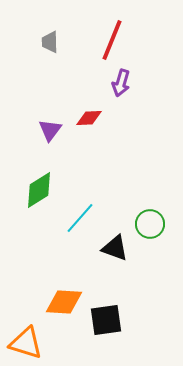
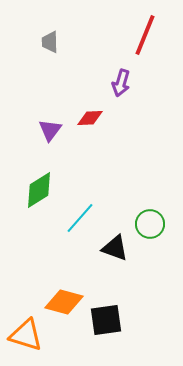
red line: moved 33 px right, 5 px up
red diamond: moved 1 px right
orange diamond: rotated 12 degrees clockwise
orange triangle: moved 8 px up
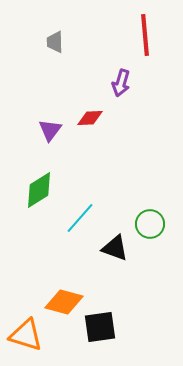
red line: rotated 27 degrees counterclockwise
gray trapezoid: moved 5 px right
black square: moved 6 px left, 7 px down
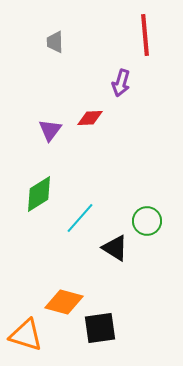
green diamond: moved 4 px down
green circle: moved 3 px left, 3 px up
black triangle: rotated 12 degrees clockwise
black square: moved 1 px down
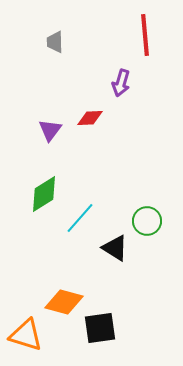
green diamond: moved 5 px right
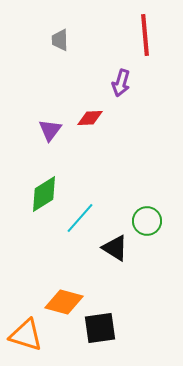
gray trapezoid: moved 5 px right, 2 px up
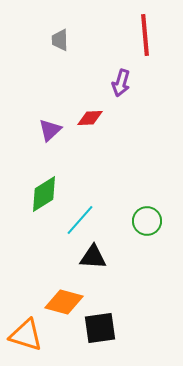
purple triangle: rotated 10 degrees clockwise
cyan line: moved 2 px down
black triangle: moved 22 px left, 9 px down; rotated 28 degrees counterclockwise
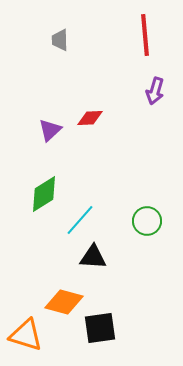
purple arrow: moved 34 px right, 8 px down
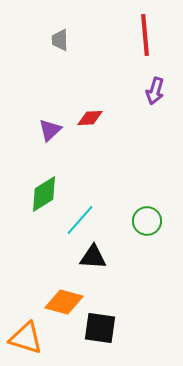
black square: rotated 16 degrees clockwise
orange triangle: moved 3 px down
